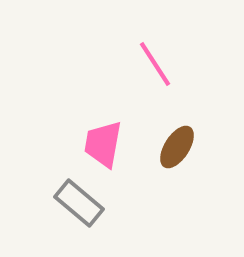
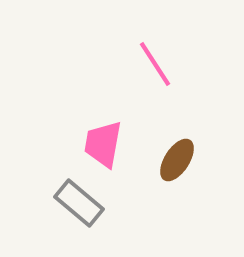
brown ellipse: moved 13 px down
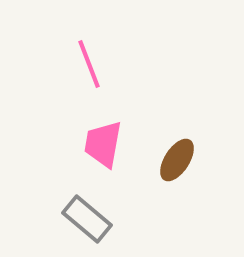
pink line: moved 66 px left; rotated 12 degrees clockwise
gray rectangle: moved 8 px right, 16 px down
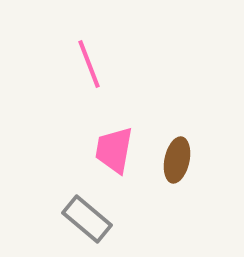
pink trapezoid: moved 11 px right, 6 px down
brown ellipse: rotated 21 degrees counterclockwise
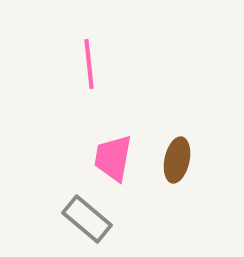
pink line: rotated 15 degrees clockwise
pink trapezoid: moved 1 px left, 8 px down
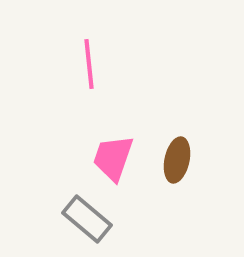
pink trapezoid: rotated 9 degrees clockwise
